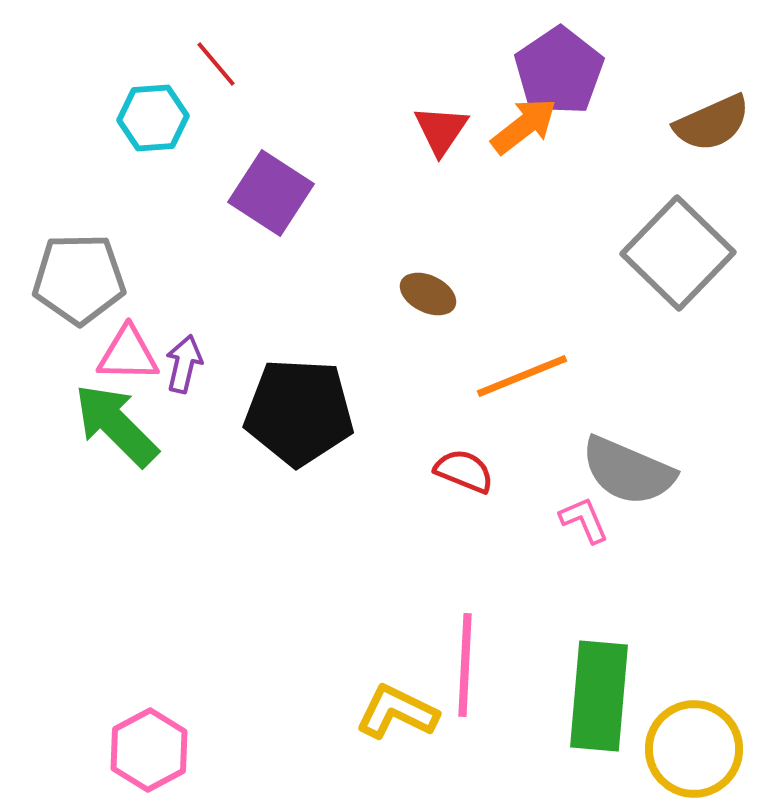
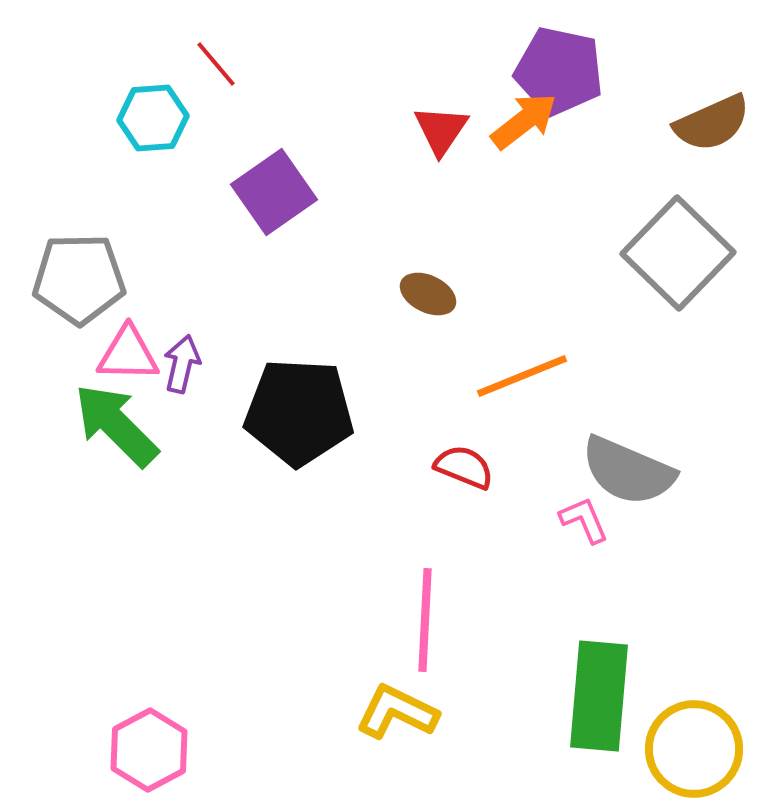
purple pentagon: rotated 26 degrees counterclockwise
orange arrow: moved 5 px up
purple square: moved 3 px right, 1 px up; rotated 22 degrees clockwise
purple arrow: moved 2 px left
red semicircle: moved 4 px up
pink line: moved 40 px left, 45 px up
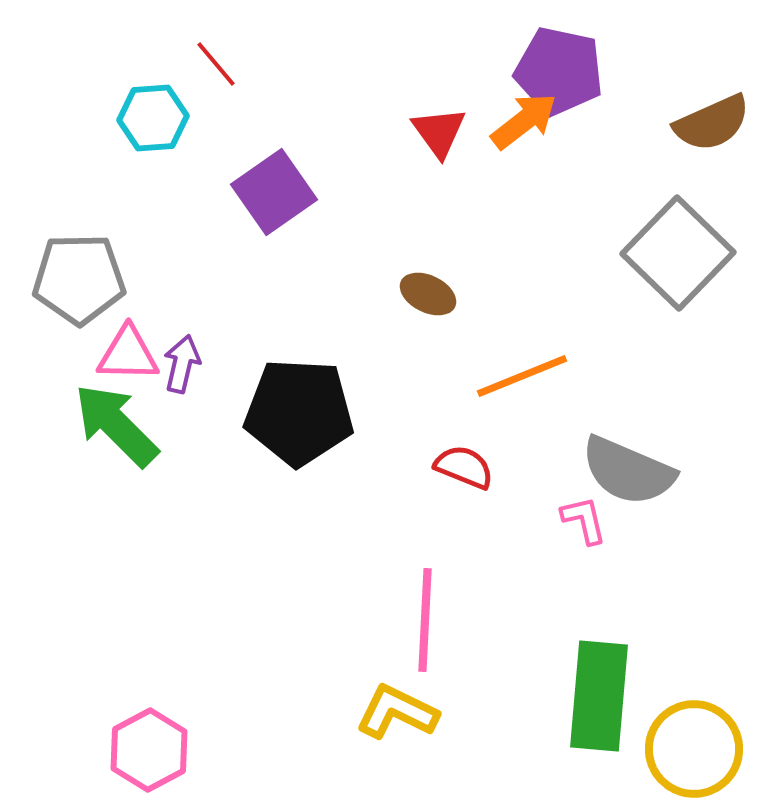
red triangle: moved 2 px left, 2 px down; rotated 10 degrees counterclockwise
pink L-shape: rotated 10 degrees clockwise
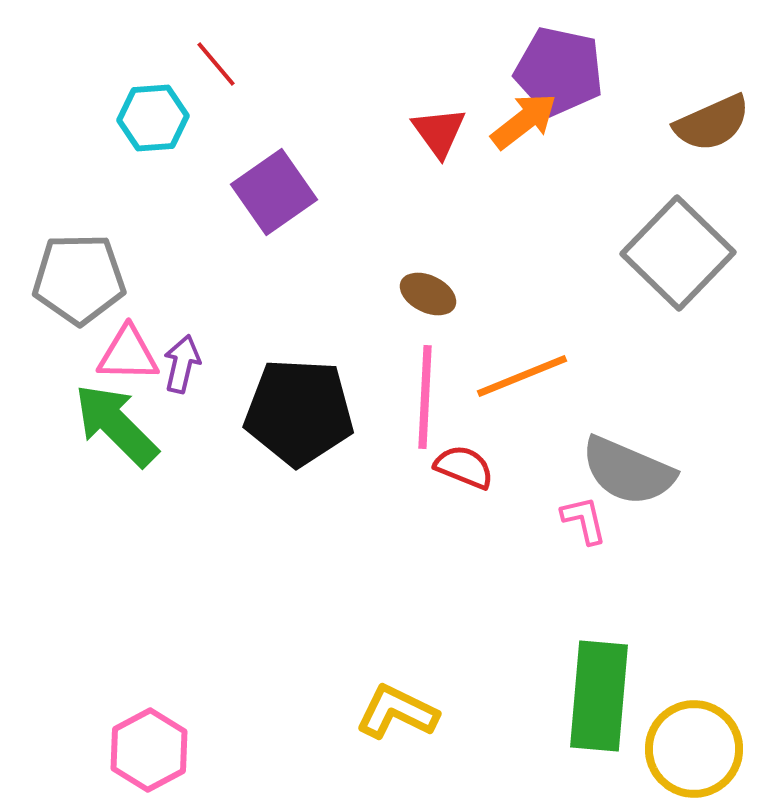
pink line: moved 223 px up
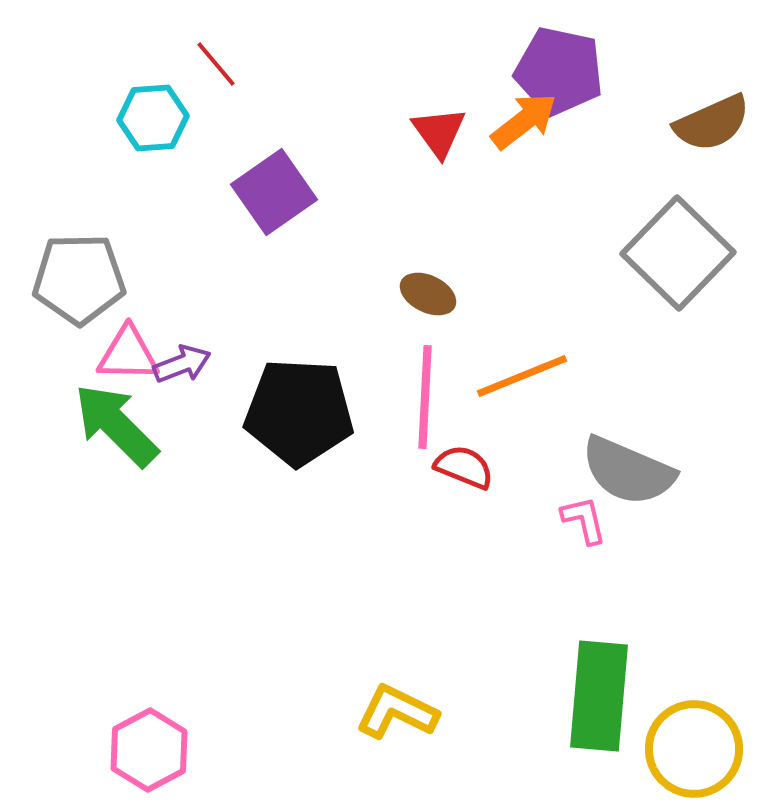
purple arrow: rotated 56 degrees clockwise
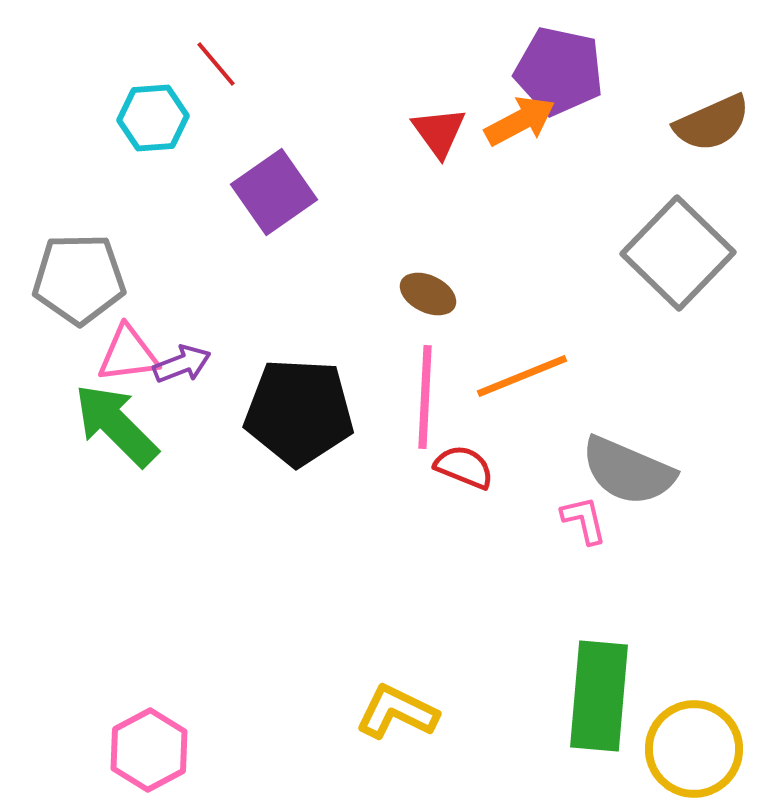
orange arrow: moved 4 px left; rotated 10 degrees clockwise
pink triangle: rotated 8 degrees counterclockwise
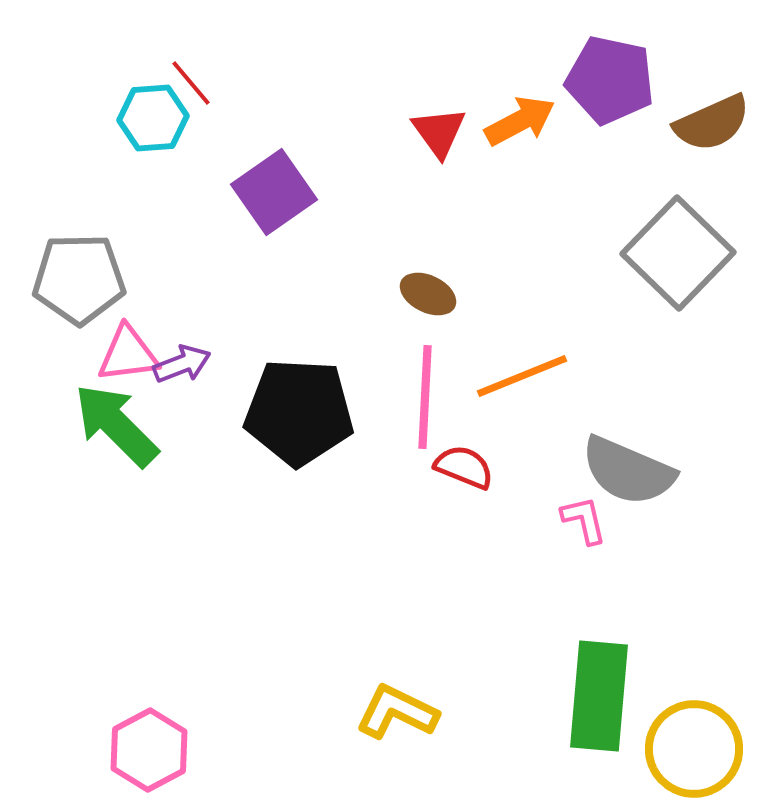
red line: moved 25 px left, 19 px down
purple pentagon: moved 51 px right, 9 px down
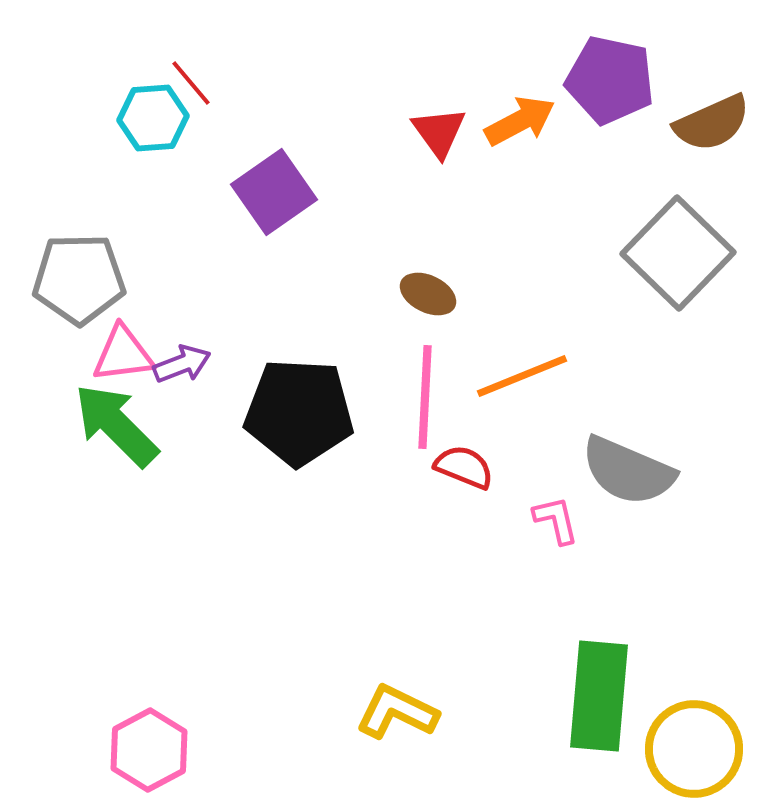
pink triangle: moved 5 px left
pink L-shape: moved 28 px left
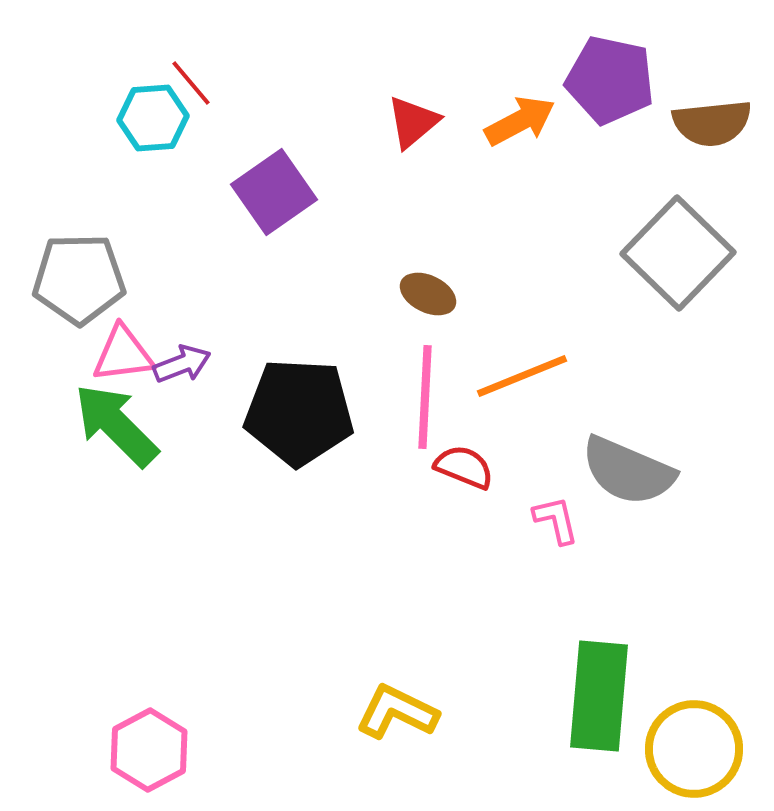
brown semicircle: rotated 18 degrees clockwise
red triangle: moved 26 px left, 10 px up; rotated 26 degrees clockwise
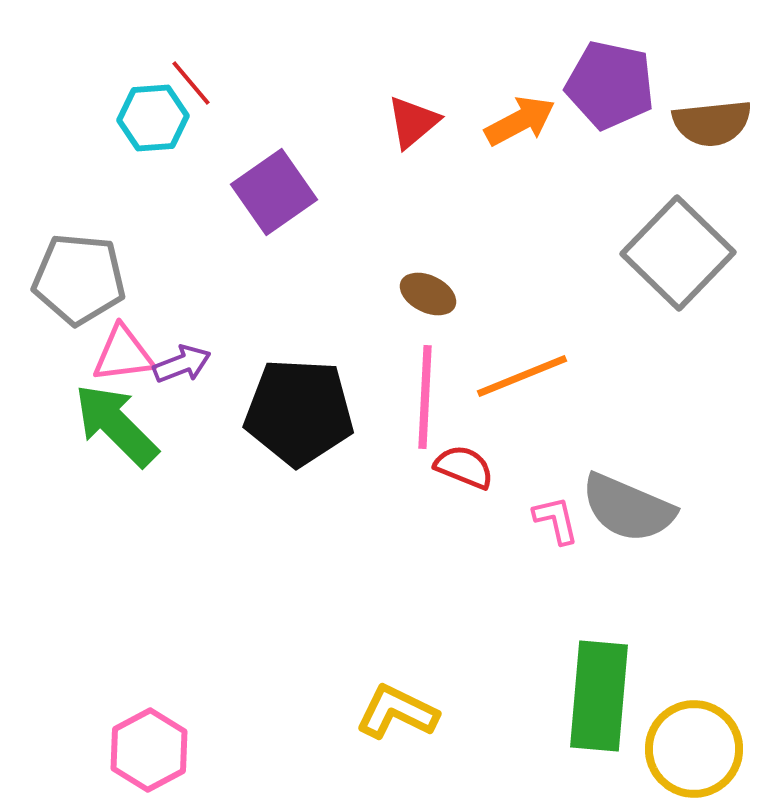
purple pentagon: moved 5 px down
gray pentagon: rotated 6 degrees clockwise
gray semicircle: moved 37 px down
